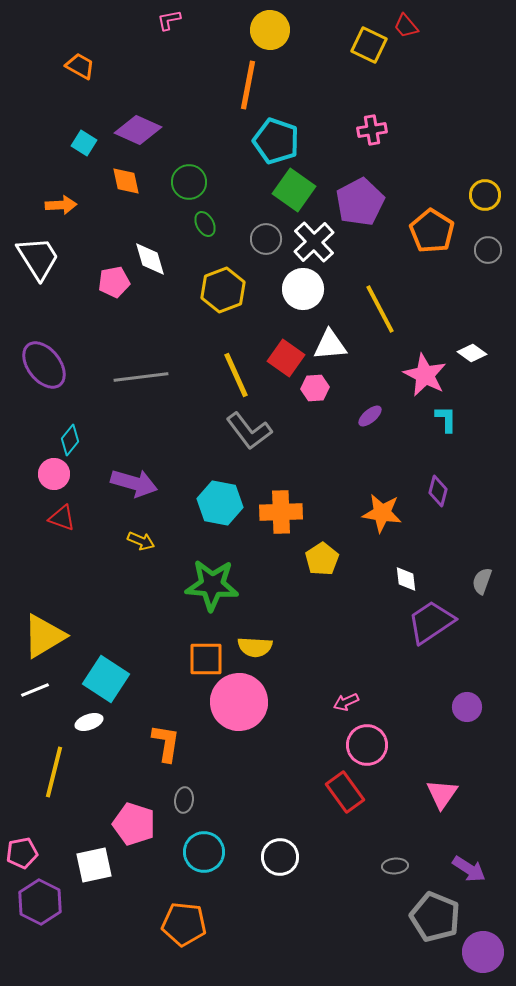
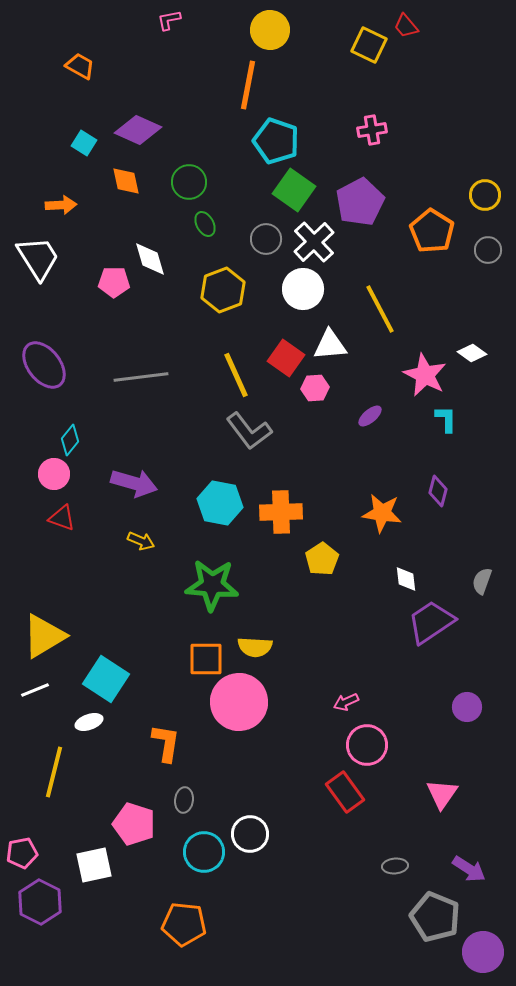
pink pentagon at (114, 282): rotated 12 degrees clockwise
white circle at (280, 857): moved 30 px left, 23 px up
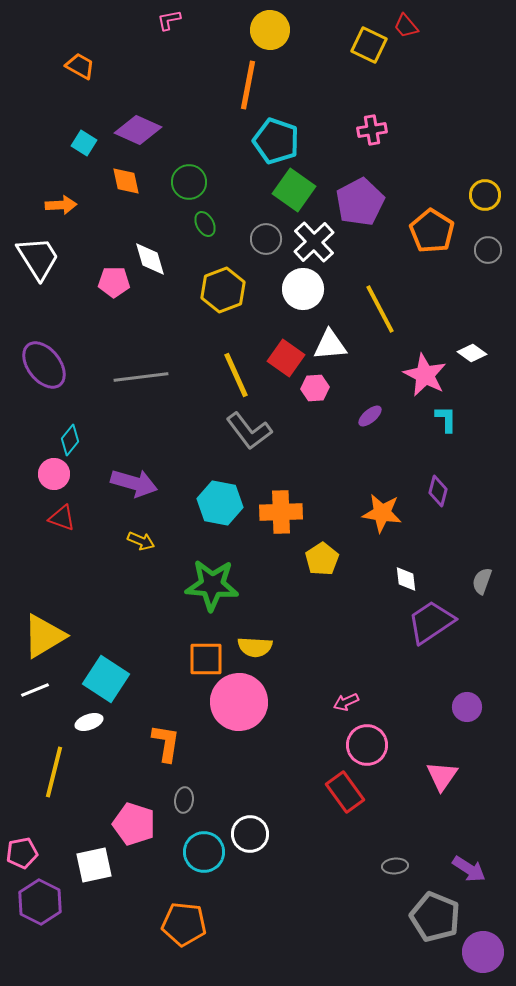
pink triangle at (442, 794): moved 18 px up
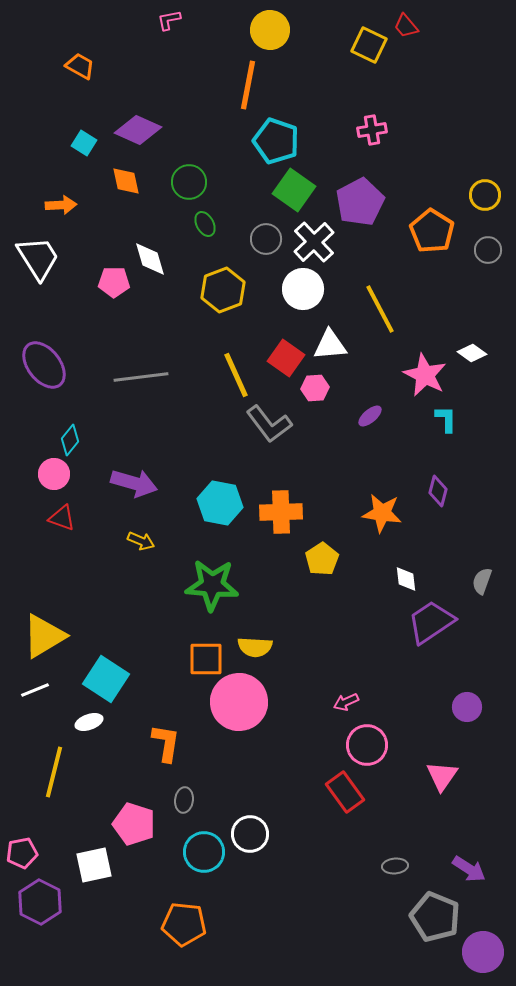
gray L-shape at (249, 431): moved 20 px right, 7 px up
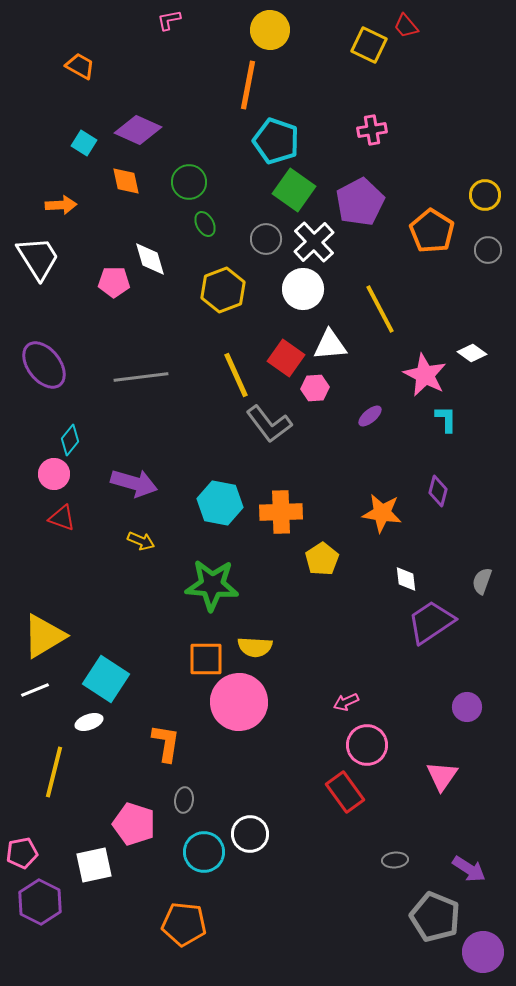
gray ellipse at (395, 866): moved 6 px up
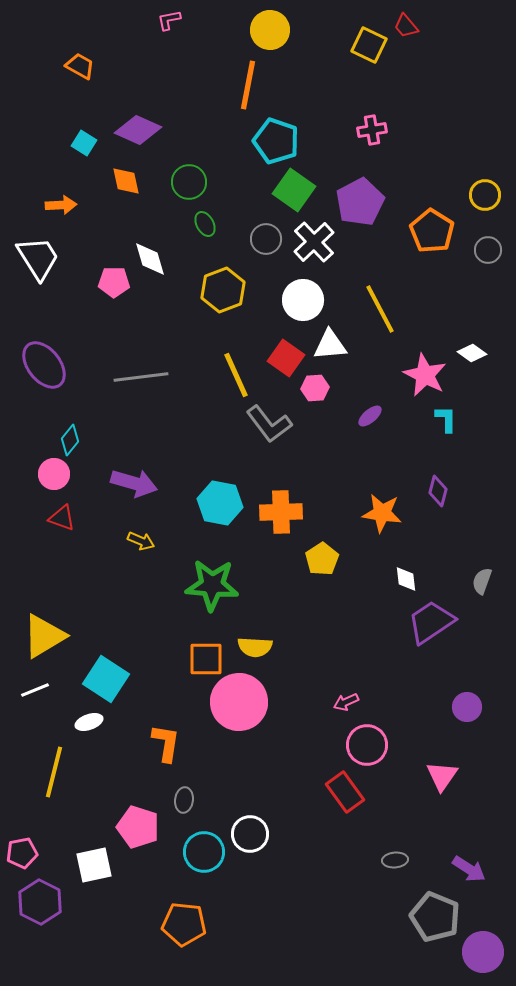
white circle at (303, 289): moved 11 px down
pink pentagon at (134, 824): moved 4 px right, 3 px down
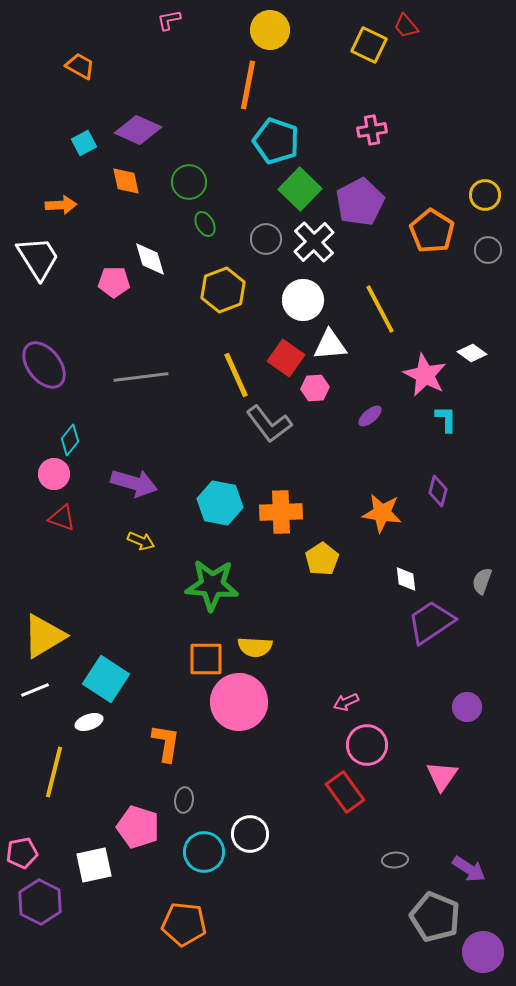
cyan square at (84, 143): rotated 30 degrees clockwise
green square at (294, 190): moved 6 px right, 1 px up; rotated 9 degrees clockwise
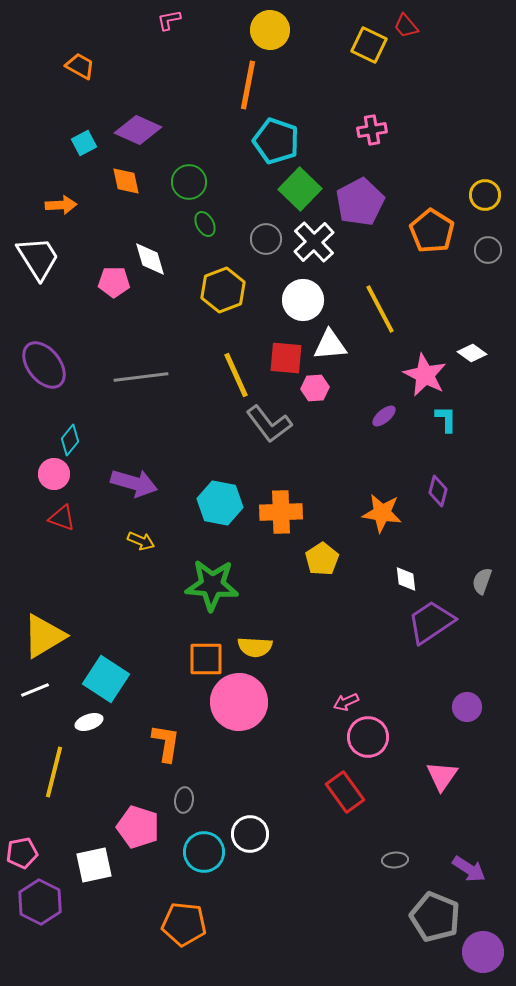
red square at (286, 358): rotated 30 degrees counterclockwise
purple ellipse at (370, 416): moved 14 px right
pink circle at (367, 745): moved 1 px right, 8 px up
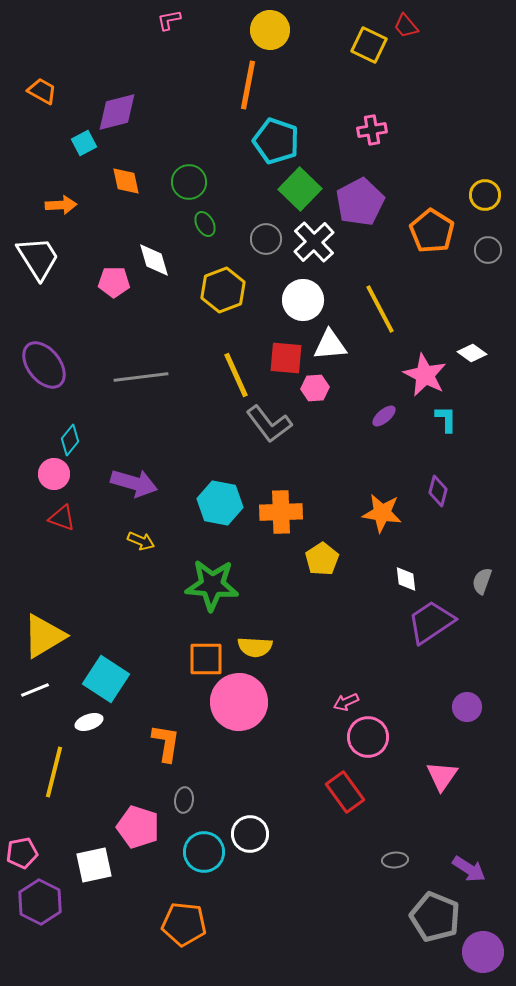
orange trapezoid at (80, 66): moved 38 px left, 25 px down
purple diamond at (138, 130): moved 21 px left, 18 px up; rotated 39 degrees counterclockwise
white diamond at (150, 259): moved 4 px right, 1 px down
